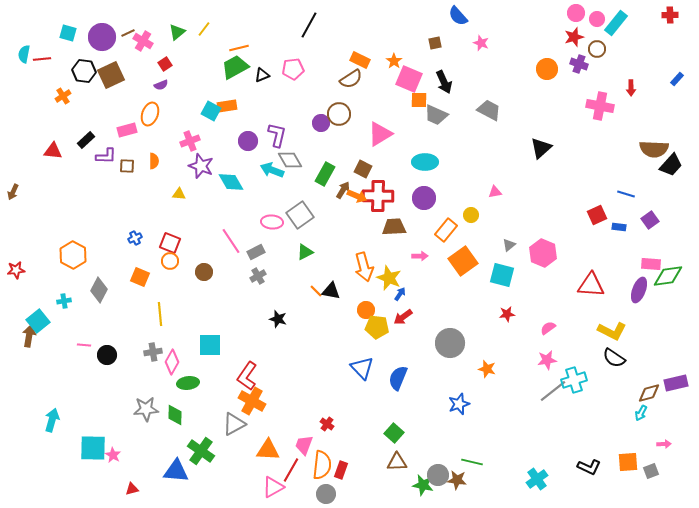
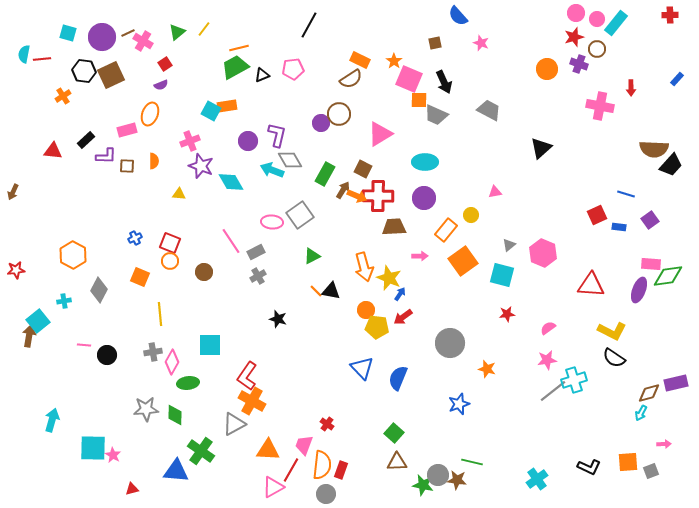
green triangle at (305, 252): moved 7 px right, 4 px down
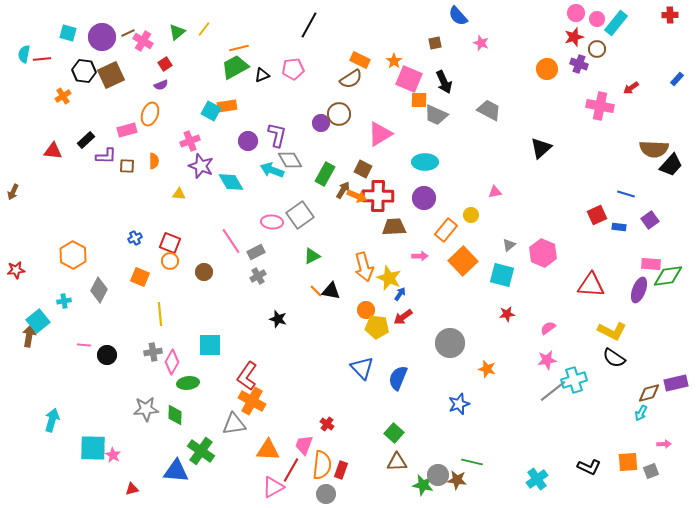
red arrow at (631, 88): rotated 56 degrees clockwise
orange square at (463, 261): rotated 8 degrees counterclockwise
gray triangle at (234, 424): rotated 20 degrees clockwise
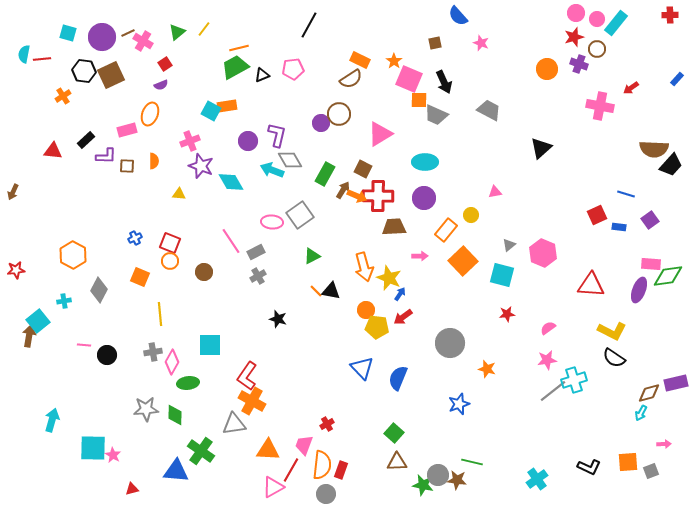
red cross at (327, 424): rotated 24 degrees clockwise
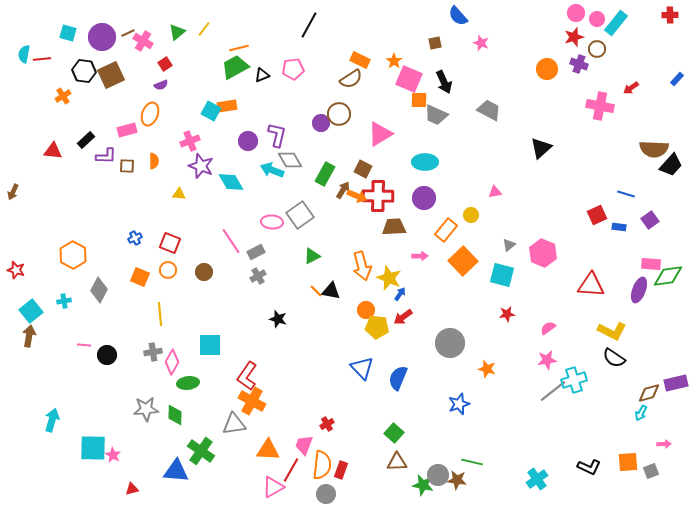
orange circle at (170, 261): moved 2 px left, 9 px down
orange arrow at (364, 267): moved 2 px left, 1 px up
red star at (16, 270): rotated 24 degrees clockwise
cyan square at (38, 321): moved 7 px left, 10 px up
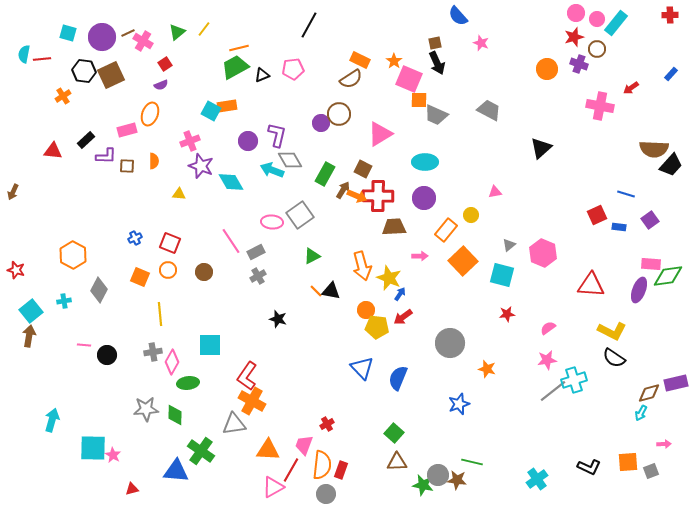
blue rectangle at (677, 79): moved 6 px left, 5 px up
black arrow at (444, 82): moved 7 px left, 19 px up
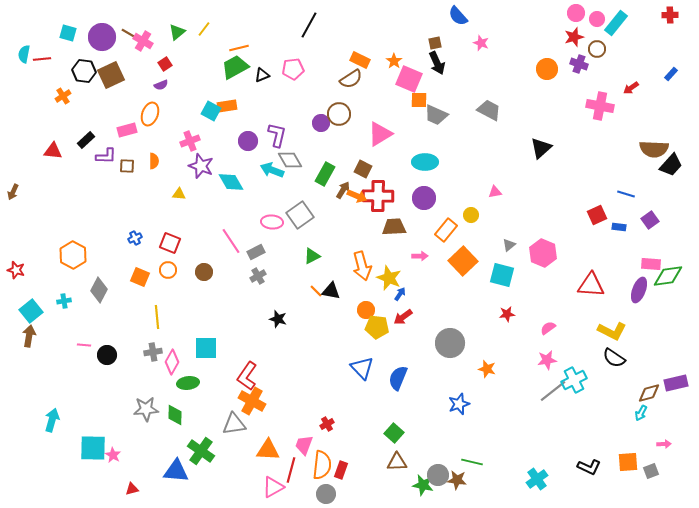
brown line at (128, 33): rotated 56 degrees clockwise
yellow line at (160, 314): moved 3 px left, 3 px down
cyan square at (210, 345): moved 4 px left, 3 px down
cyan cross at (574, 380): rotated 10 degrees counterclockwise
red line at (291, 470): rotated 15 degrees counterclockwise
